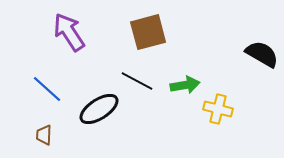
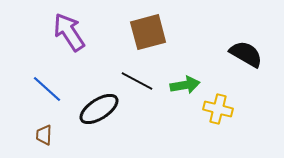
black semicircle: moved 16 px left
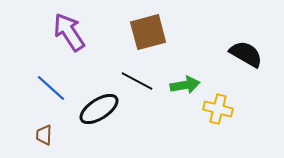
blue line: moved 4 px right, 1 px up
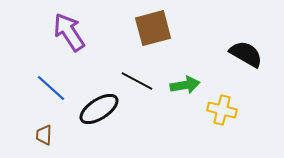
brown square: moved 5 px right, 4 px up
yellow cross: moved 4 px right, 1 px down
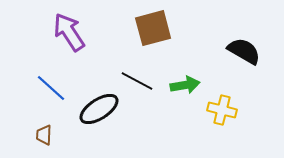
black semicircle: moved 2 px left, 3 px up
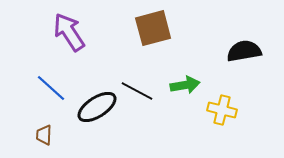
black semicircle: rotated 40 degrees counterclockwise
black line: moved 10 px down
black ellipse: moved 2 px left, 2 px up
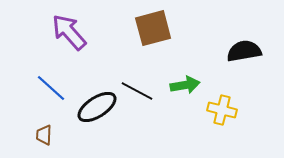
purple arrow: rotated 9 degrees counterclockwise
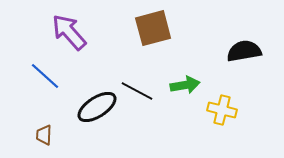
blue line: moved 6 px left, 12 px up
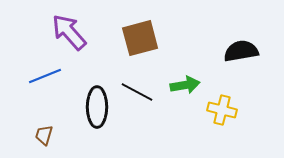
brown square: moved 13 px left, 10 px down
black semicircle: moved 3 px left
blue line: rotated 64 degrees counterclockwise
black line: moved 1 px down
black ellipse: rotated 57 degrees counterclockwise
brown trapezoid: rotated 15 degrees clockwise
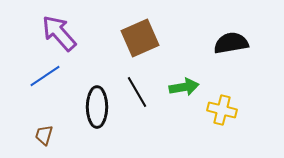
purple arrow: moved 10 px left, 1 px down
brown square: rotated 9 degrees counterclockwise
black semicircle: moved 10 px left, 8 px up
blue line: rotated 12 degrees counterclockwise
green arrow: moved 1 px left, 2 px down
black line: rotated 32 degrees clockwise
